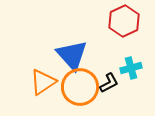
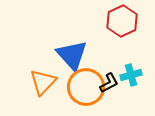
red hexagon: moved 2 px left
cyan cross: moved 7 px down
orange triangle: rotated 12 degrees counterclockwise
orange circle: moved 6 px right
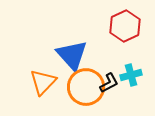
red hexagon: moved 3 px right, 5 px down
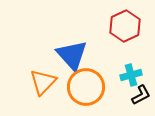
black L-shape: moved 32 px right, 12 px down
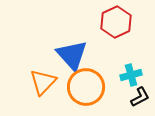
red hexagon: moved 9 px left, 4 px up
black L-shape: moved 1 px left, 2 px down
